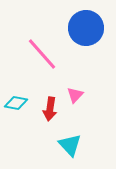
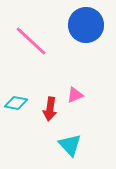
blue circle: moved 3 px up
pink line: moved 11 px left, 13 px up; rotated 6 degrees counterclockwise
pink triangle: rotated 24 degrees clockwise
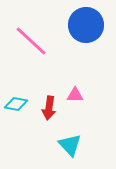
pink triangle: rotated 24 degrees clockwise
cyan diamond: moved 1 px down
red arrow: moved 1 px left, 1 px up
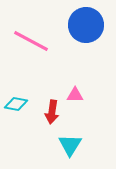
pink line: rotated 15 degrees counterclockwise
red arrow: moved 3 px right, 4 px down
cyan triangle: rotated 15 degrees clockwise
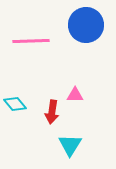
pink line: rotated 30 degrees counterclockwise
cyan diamond: moved 1 px left; rotated 40 degrees clockwise
